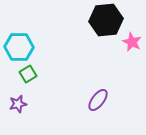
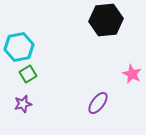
pink star: moved 32 px down
cyan hexagon: rotated 12 degrees counterclockwise
purple ellipse: moved 3 px down
purple star: moved 5 px right
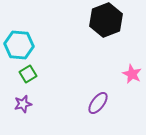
black hexagon: rotated 16 degrees counterclockwise
cyan hexagon: moved 2 px up; rotated 16 degrees clockwise
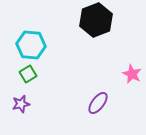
black hexagon: moved 10 px left
cyan hexagon: moved 12 px right
purple star: moved 2 px left
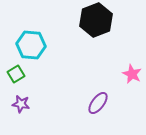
green square: moved 12 px left
purple star: rotated 24 degrees clockwise
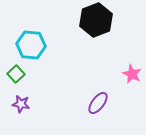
green square: rotated 12 degrees counterclockwise
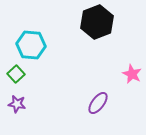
black hexagon: moved 1 px right, 2 px down
purple star: moved 4 px left
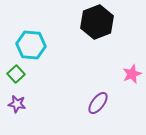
pink star: rotated 24 degrees clockwise
